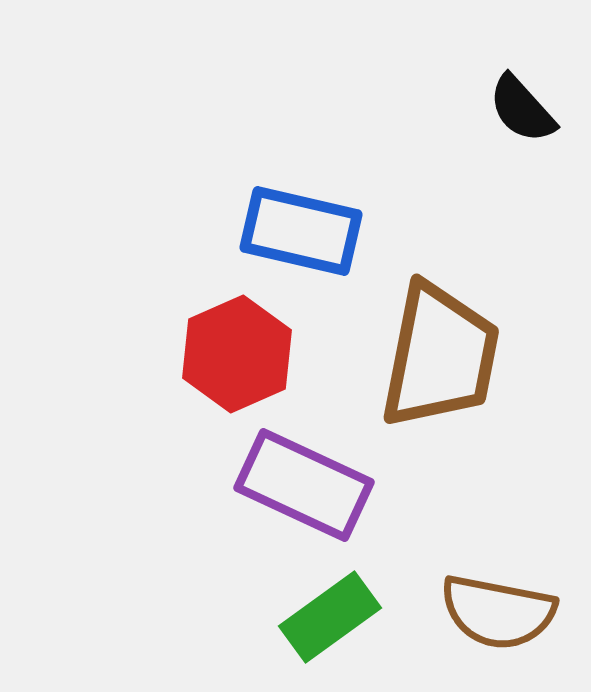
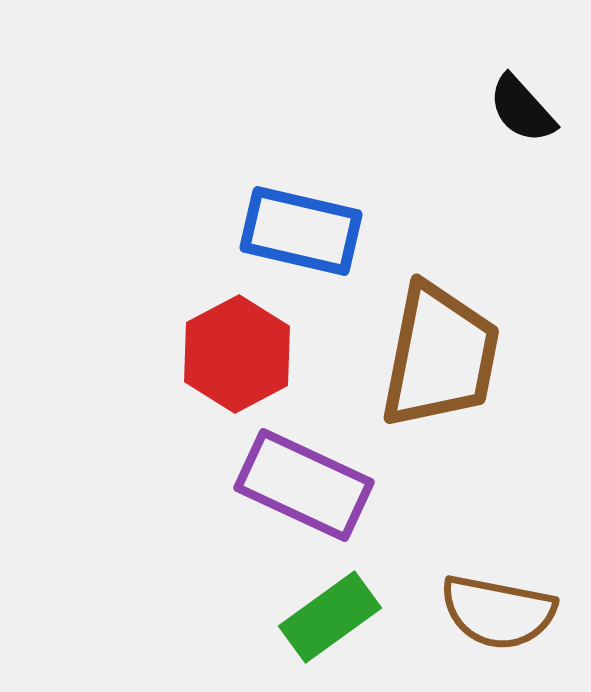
red hexagon: rotated 4 degrees counterclockwise
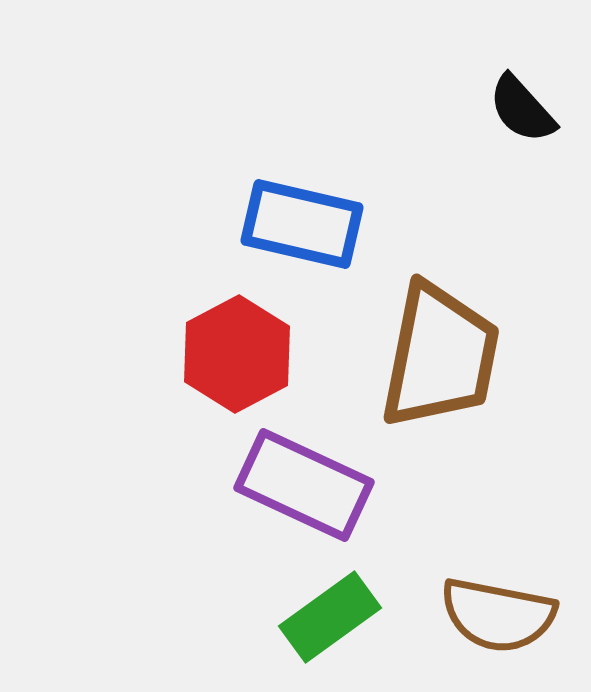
blue rectangle: moved 1 px right, 7 px up
brown semicircle: moved 3 px down
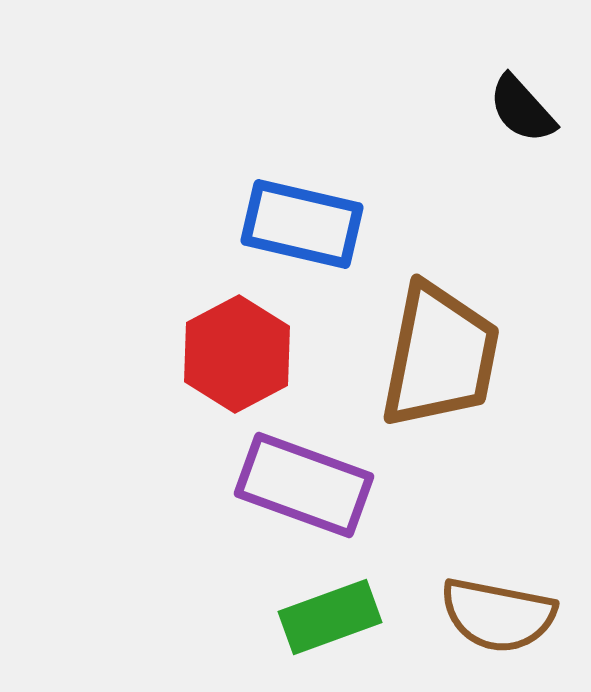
purple rectangle: rotated 5 degrees counterclockwise
green rectangle: rotated 16 degrees clockwise
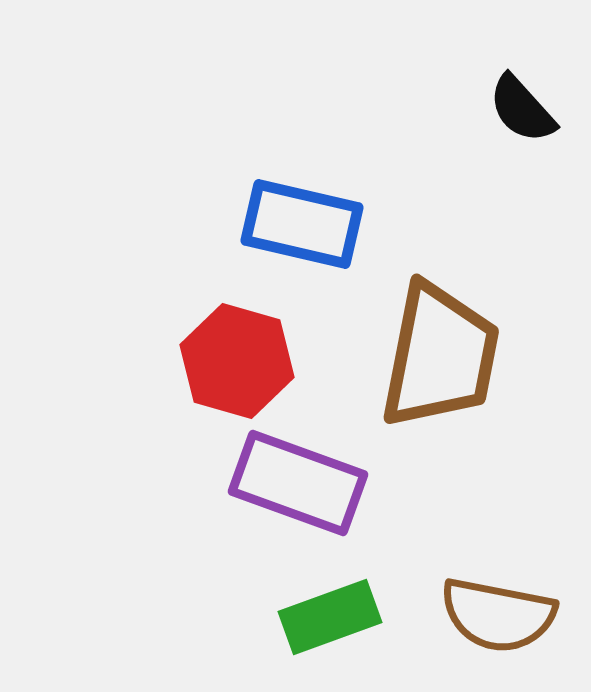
red hexagon: moved 7 px down; rotated 16 degrees counterclockwise
purple rectangle: moved 6 px left, 2 px up
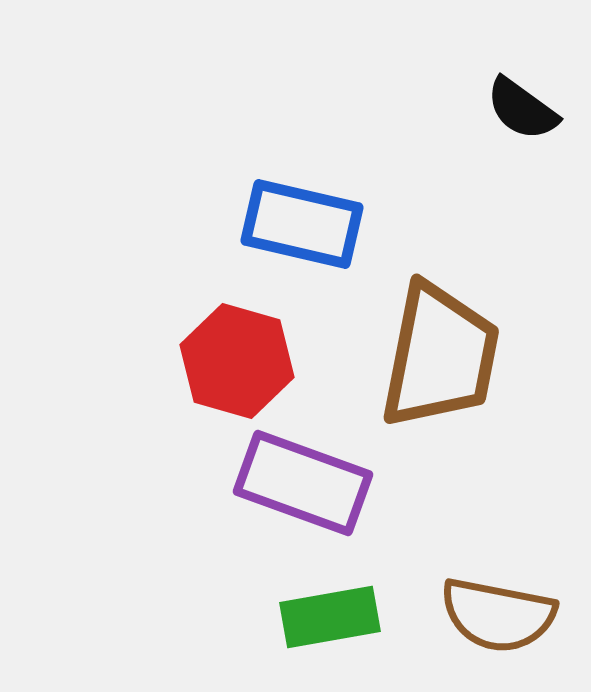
black semicircle: rotated 12 degrees counterclockwise
purple rectangle: moved 5 px right
green rectangle: rotated 10 degrees clockwise
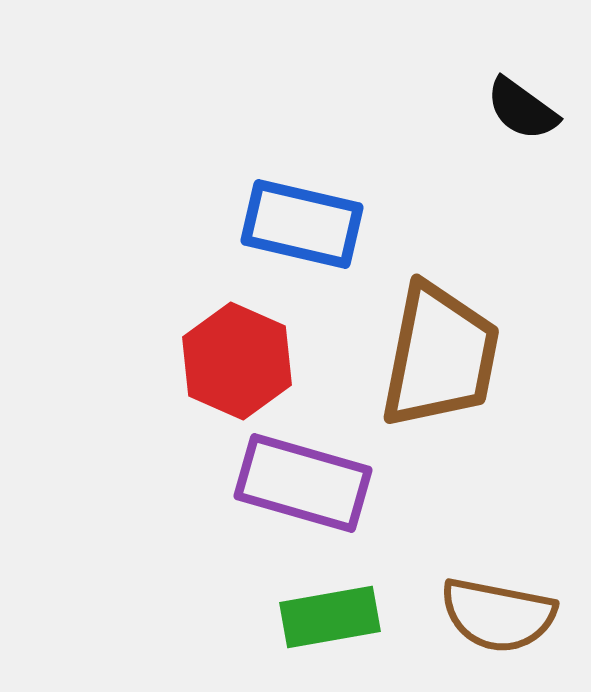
red hexagon: rotated 8 degrees clockwise
purple rectangle: rotated 4 degrees counterclockwise
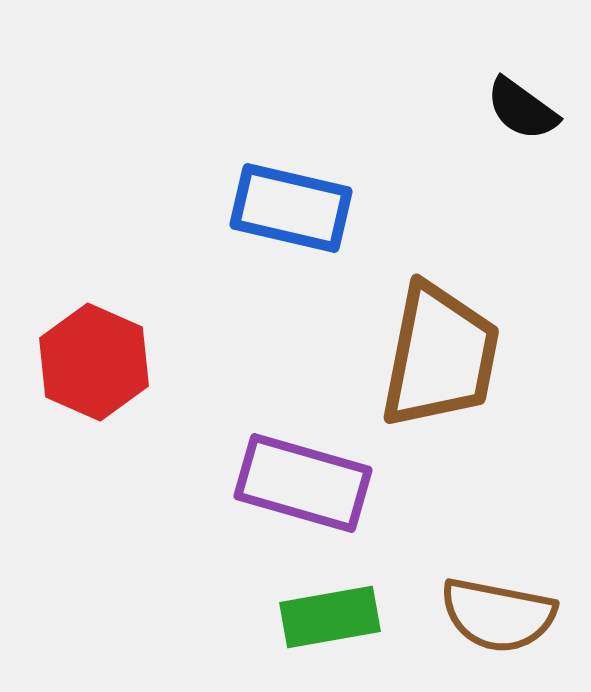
blue rectangle: moved 11 px left, 16 px up
red hexagon: moved 143 px left, 1 px down
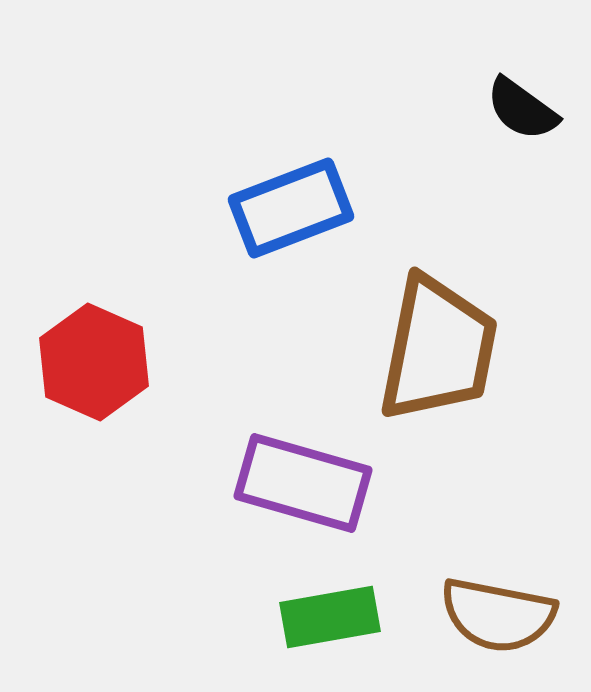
blue rectangle: rotated 34 degrees counterclockwise
brown trapezoid: moved 2 px left, 7 px up
